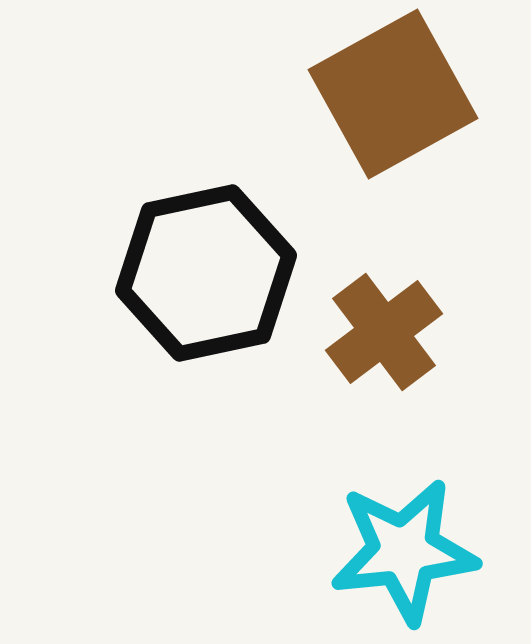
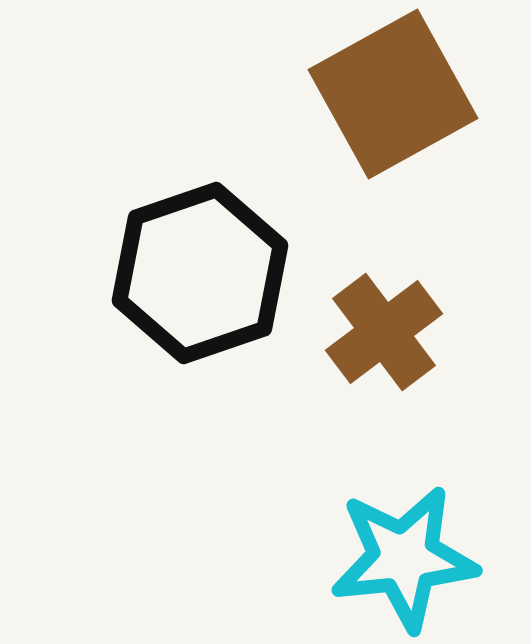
black hexagon: moved 6 px left; rotated 7 degrees counterclockwise
cyan star: moved 7 px down
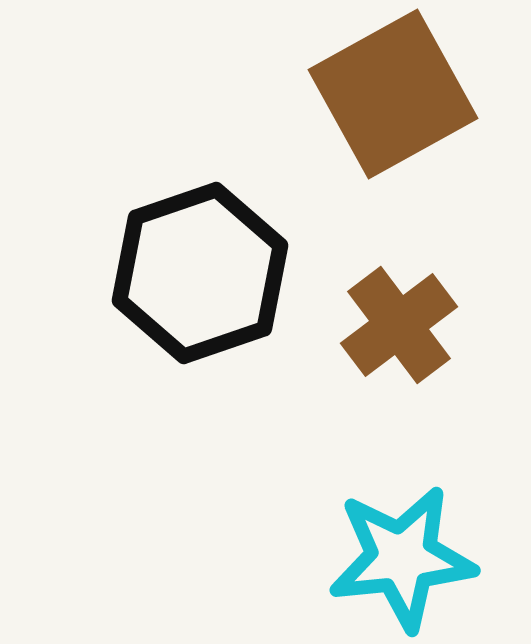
brown cross: moved 15 px right, 7 px up
cyan star: moved 2 px left
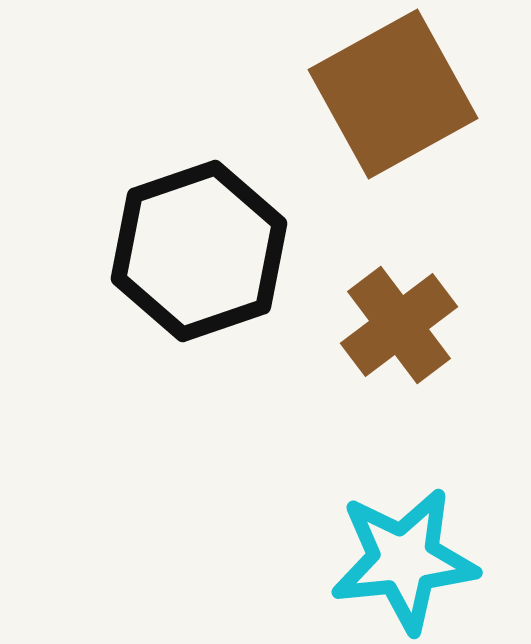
black hexagon: moved 1 px left, 22 px up
cyan star: moved 2 px right, 2 px down
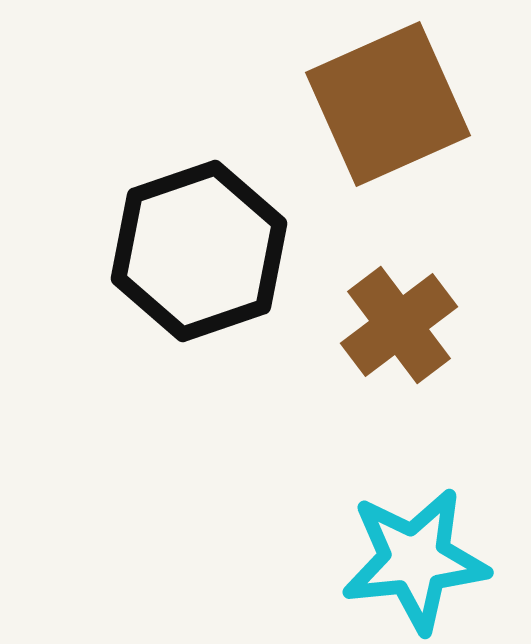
brown square: moved 5 px left, 10 px down; rotated 5 degrees clockwise
cyan star: moved 11 px right
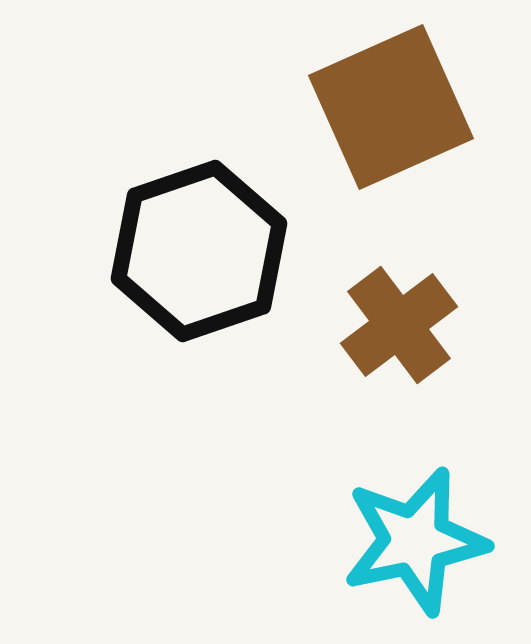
brown square: moved 3 px right, 3 px down
cyan star: moved 19 px up; rotated 6 degrees counterclockwise
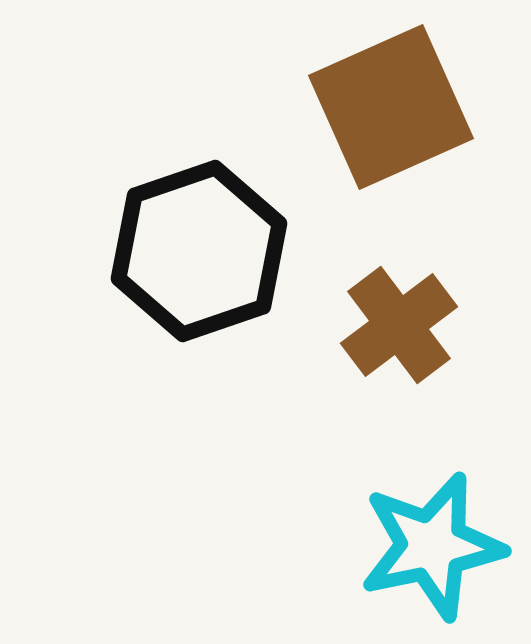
cyan star: moved 17 px right, 5 px down
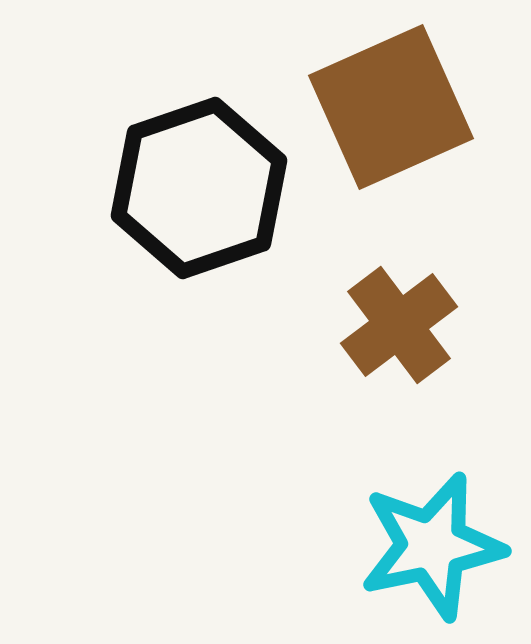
black hexagon: moved 63 px up
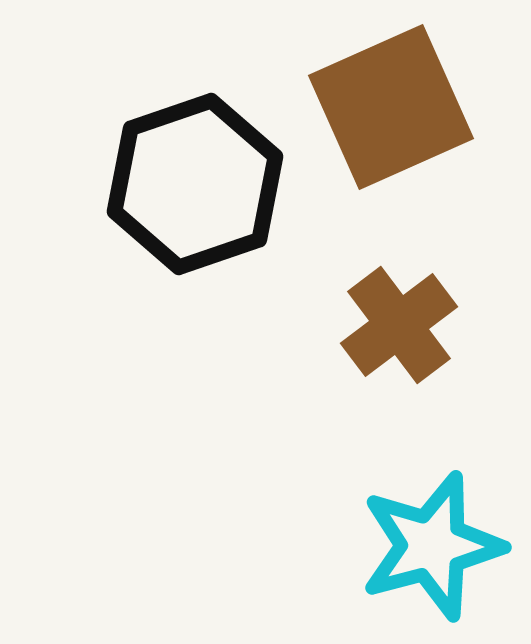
black hexagon: moved 4 px left, 4 px up
cyan star: rotated 3 degrees counterclockwise
